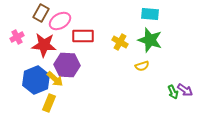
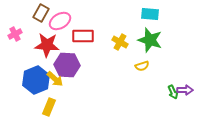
pink cross: moved 2 px left, 3 px up
red star: moved 3 px right
purple arrow: rotated 35 degrees counterclockwise
yellow rectangle: moved 4 px down
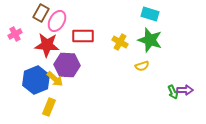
cyan rectangle: rotated 12 degrees clockwise
pink ellipse: moved 3 px left; rotated 30 degrees counterclockwise
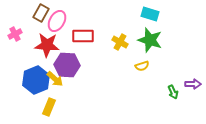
purple arrow: moved 8 px right, 6 px up
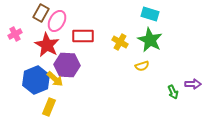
green star: rotated 10 degrees clockwise
red star: rotated 25 degrees clockwise
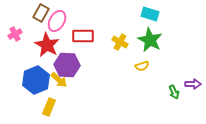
yellow arrow: moved 4 px right, 1 px down
green arrow: moved 1 px right
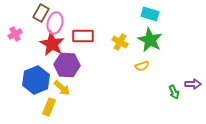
pink ellipse: moved 2 px left, 2 px down; rotated 15 degrees counterclockwise
red star: moved 5 px right, 1 px up
yellow arrow: moved 3 px right, 8 px down
